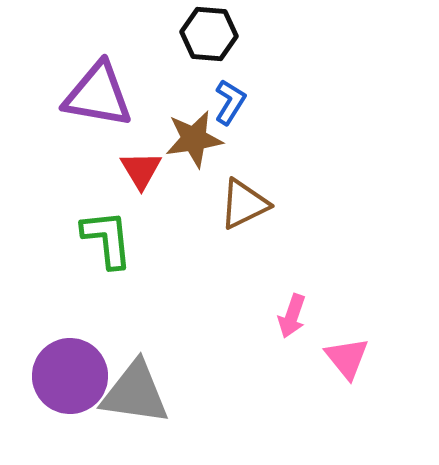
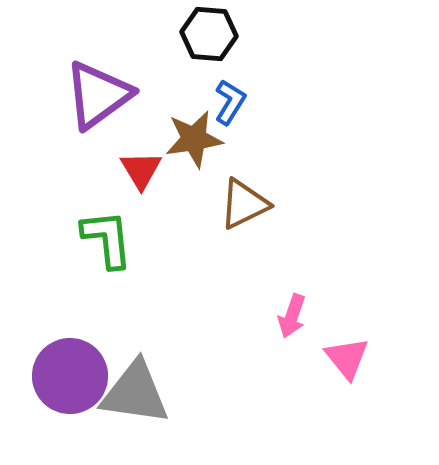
purple triangle: rotated 46 degrees counterclockwise
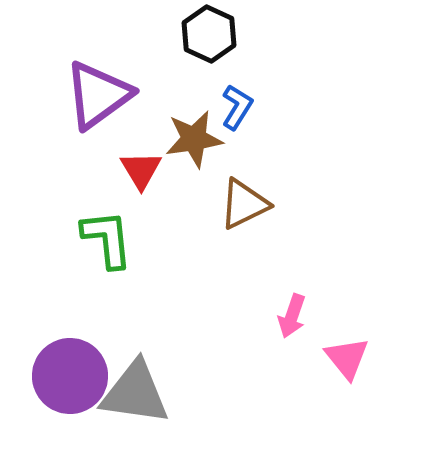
black hexagon: rotated 20 degrees clockwise
blue L-shape: moved 7 px right, 5 px down
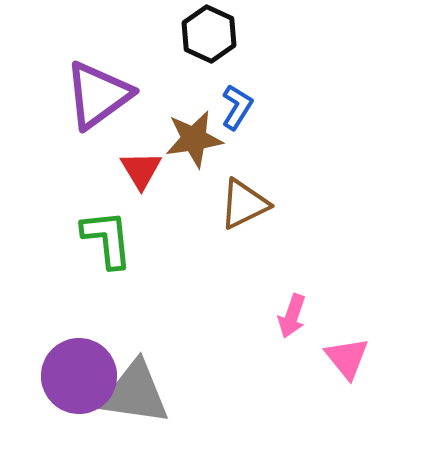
purple circle: moved 9 px right
